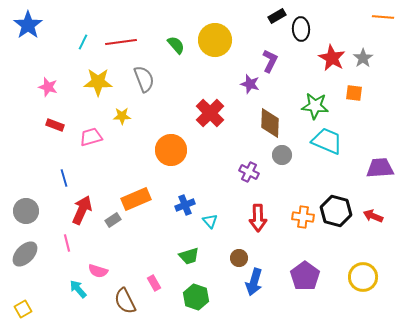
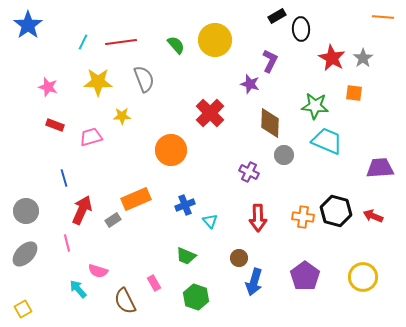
gray circle at (282, 155): moved 2 px right
green trapezoid at (189, 256): moved 3 px left; rotated 40 degrees clockwise
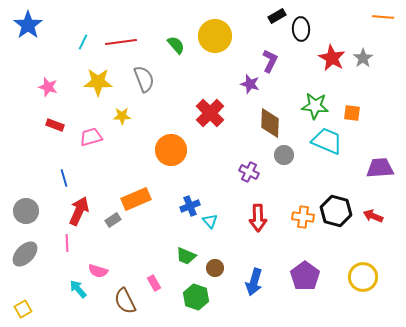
yellow circle at (215, 40): moved 4 px up
orange square at (354, 93): moved 2 px left, 20 px down
blue cross at (185, 205): moved 5 px right, 1 px down
red arrow at (82, 210): moved 3 px left, 1 px down
pink line at (67, 243): rotated 12 degrees clockwise
brown circle at (239, 258): moved 24 px left, 10 px down
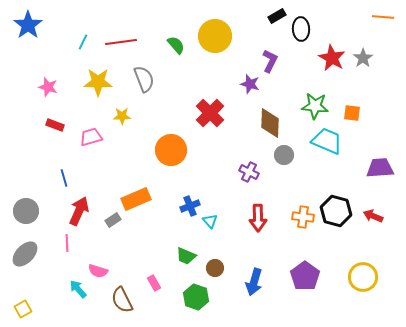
brown semicircle at (125, 301): moved 3 px left, 1 px up
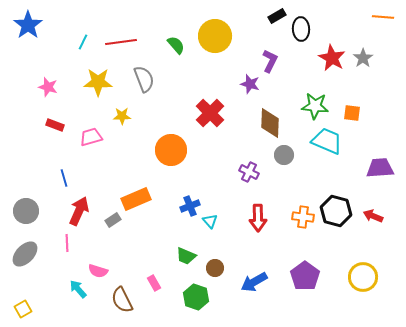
blue arrow at (254, 282): rotated 44 degrees clockwise
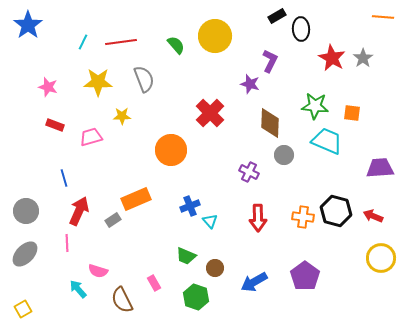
yellow circle at (363, 277): moved 18 px right, 19 px up
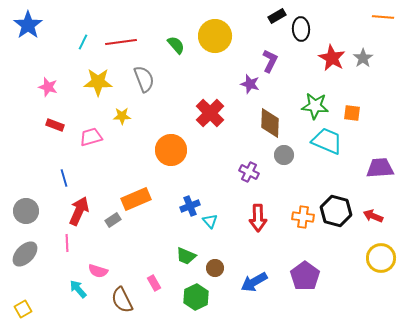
green hexagon at (196, 297): rotated 15 degrees clockwise
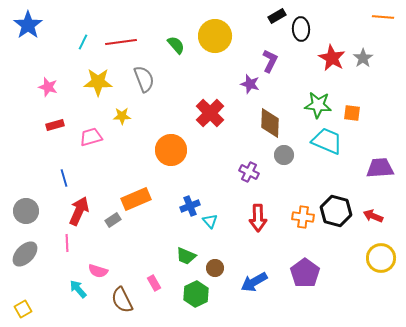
green star at (315, 106): moved 3 px right, 1 px up
red rectangle at (55, 125): rotated 36 degrees counterclockwise
purple pentagon at (305, 276): moved 3 px up
green hexagon at (196, 297): moved 3 px up
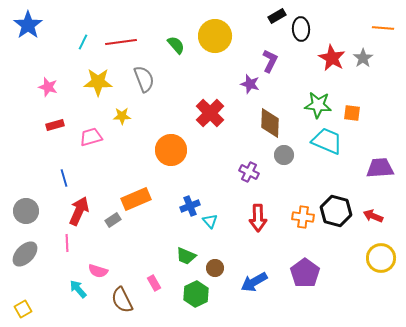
orange line at (383, 17): moved 11 px down
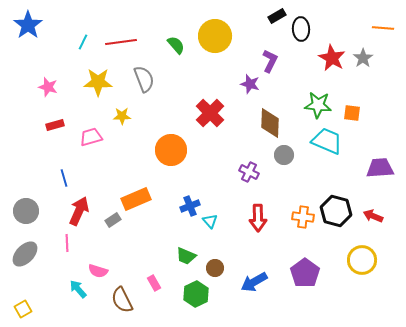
yellow circle at (381, 258): moved 19 px left, 2 px down
